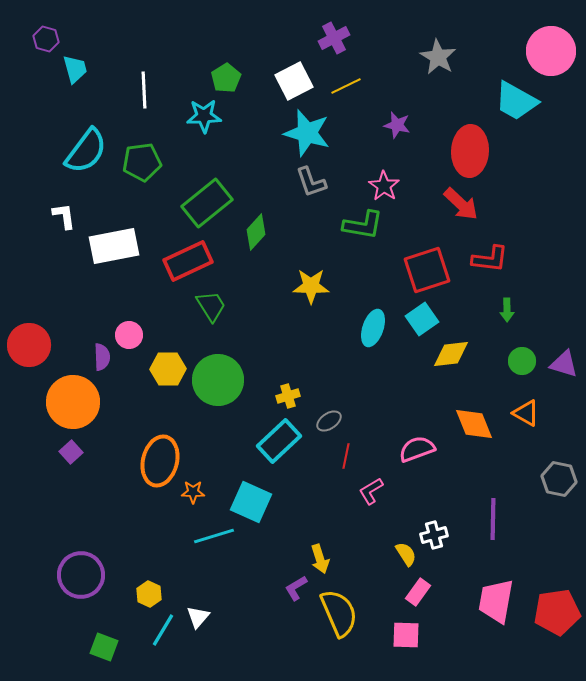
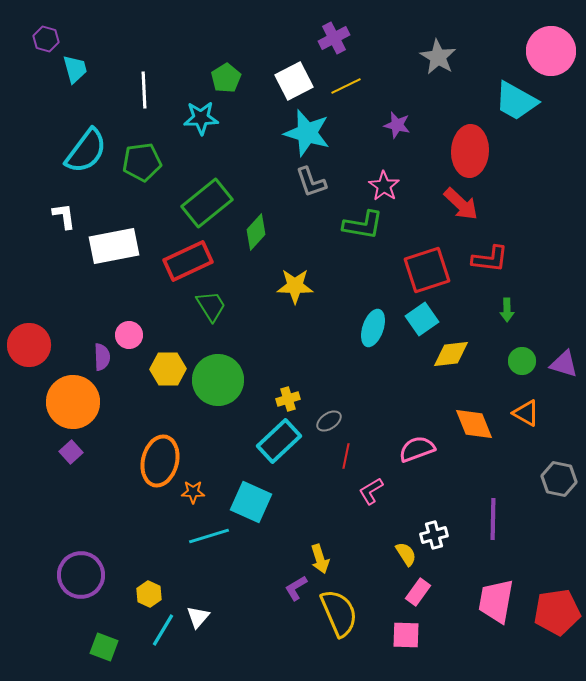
cyan star at (204, 116): moved 3 px left, 2 px down
yellow star at (311, 286): moved 16 px left
yellow cross at (288, 396): moved 3 px down
cyan line at (214, 536): moved 5 px left
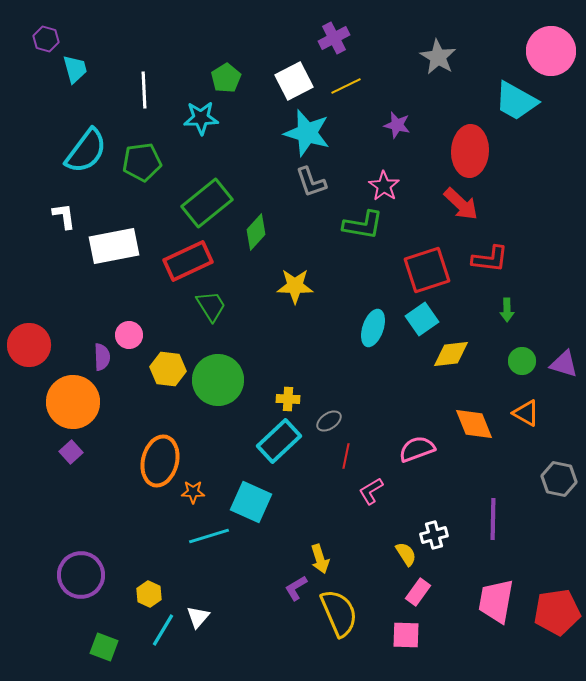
yellow hexagon at (168, 369): rotated 8 degrees clockwise
yellow cross at (288, 399): rotated 20 degrees clockwise
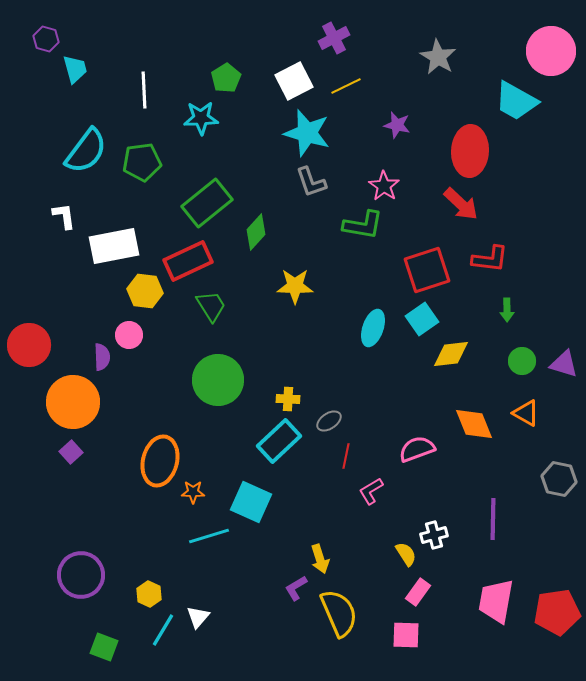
yellow hexagon at (168, 369): moved 23 px left, 78 px up
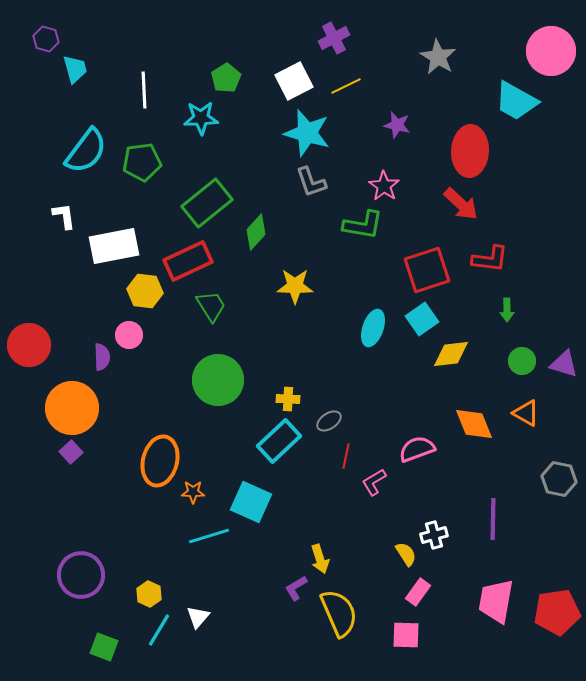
orange circle at (73, 402): moved 1 px left, 6 px down
pink L-shape at (371, 491): moved 3 px right, 9 px up
cyan line at (163, 630): moved 4 px left
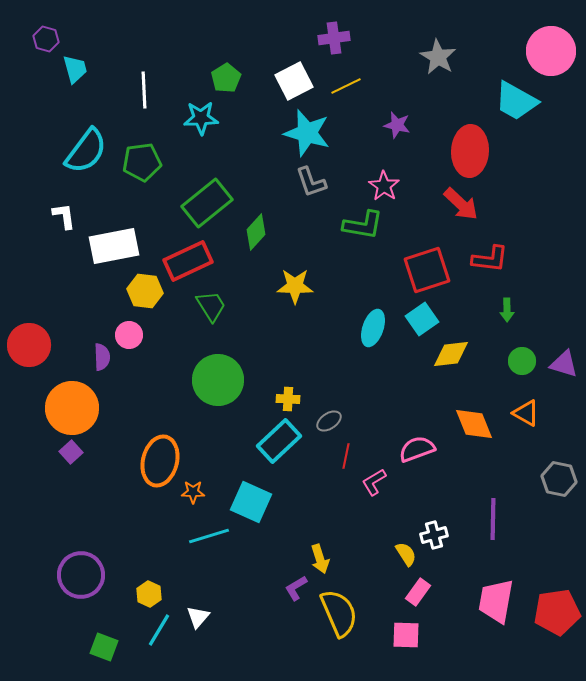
purple cross at (334, 38): rotated 20 degrees clockwise
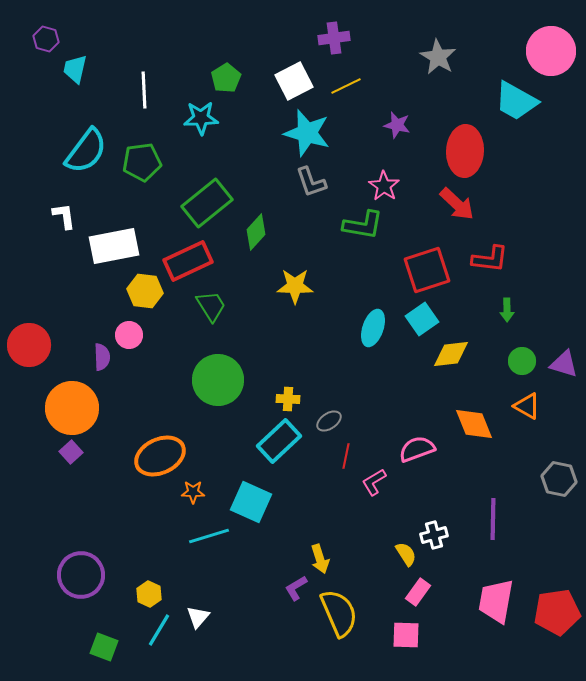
cyan trapezoid at (75, 69): rotated 152 degrees counterclockwise
red ellipse at (470, 151): moved 5 px left
red arrow at (461, 204): moved 4 px left
orange triangle at (526, 413): moved 1 px right, 7 px up
orange ellipse at (160, 461): moved 5 px up; rotated 51 degrees clockwise
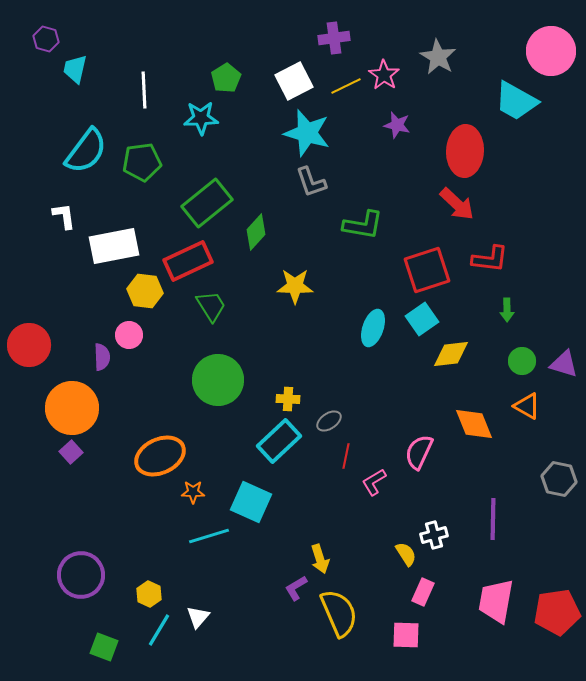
pink star at (384, 186): moved 111 px up
pink semicircle at (417, 449): moved 2 px right, 3 px down; rotated 45 degrees counterclockwise
pink rectangle at (418, 592): moved 5 px right; rotated 12 degrees counterclockwise
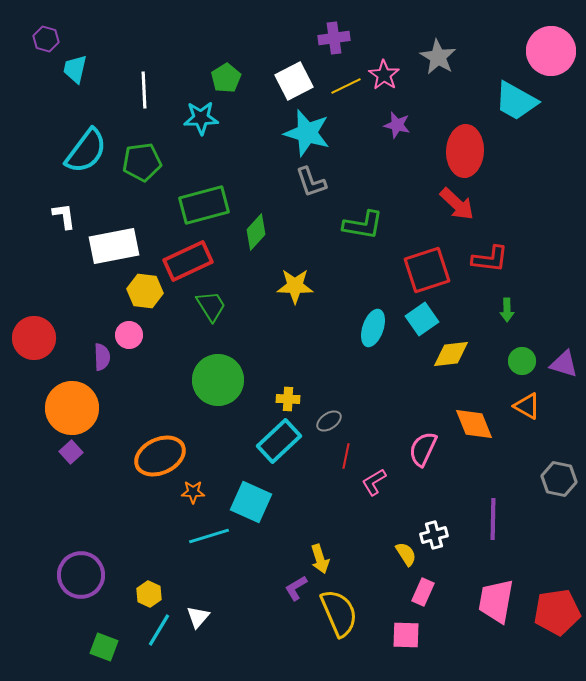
green rectangle at (207, 203): moved 3 px left, 2 px down; rotated 24 degrees clockwise
red circle at (29, 345): moved 5 px right, 7 px up
pink semicircle at (419, 452): moved 4 px right, 3 px up
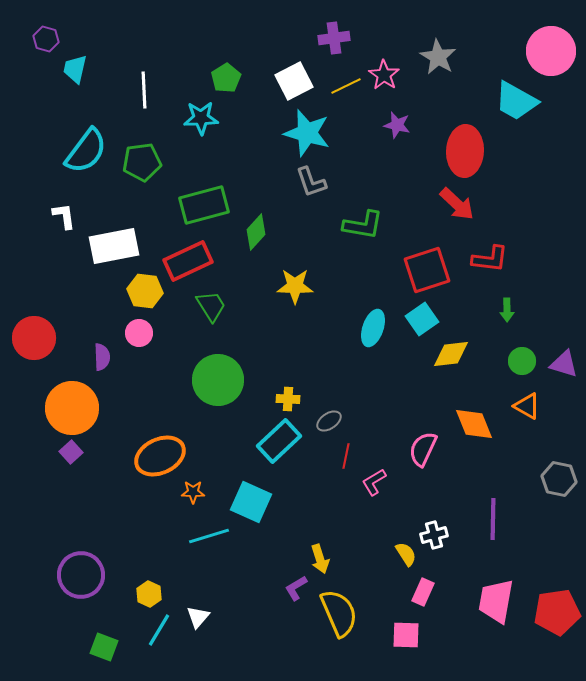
pink circle at (129, 335): moved 10 px right, 2 px up
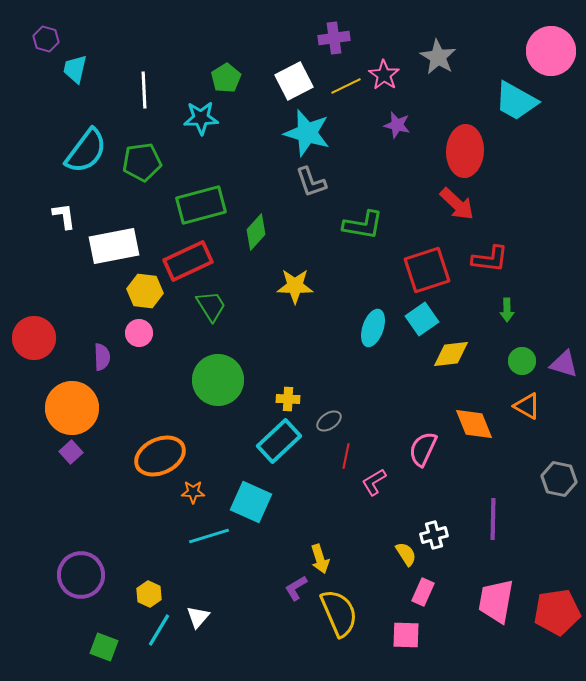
green rectangle at (204, 205): moved 3 px left
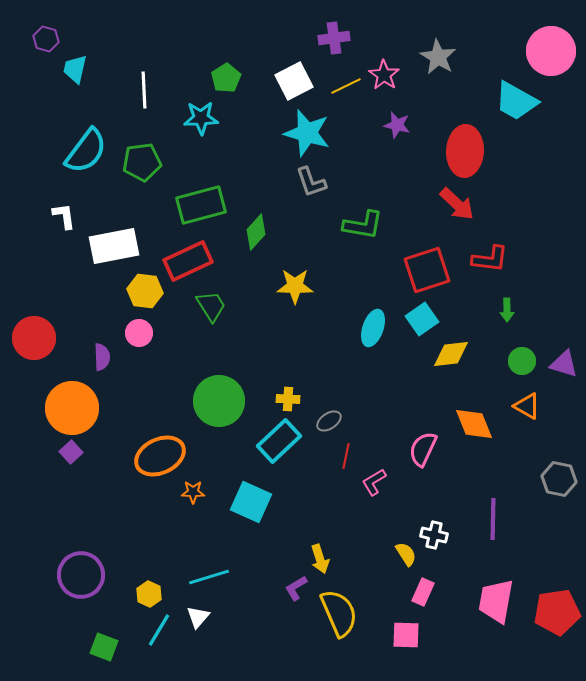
green circle at (218, 380): moved 1 px right, 21 px down
white cross at (434, 535): rotated 28 degrees clockwise
cyan line at (209, 536): moved 41 px down
